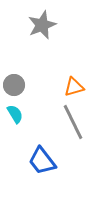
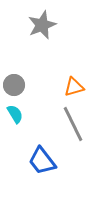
gray line: moved 2 px down
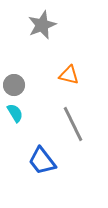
orange triangle: moved 5 px left, 12 px up; rotated 30 degrees clockwise
cyan semicircle: moved 1 px up
